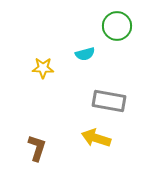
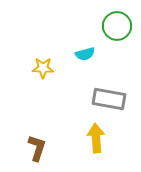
gray rectangle: moved 2 px up
yellow arrow: rotated 68 degrees clockwise
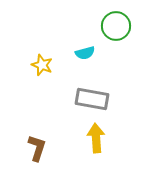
green circle: moved 1 px left
cyan semicircle: moved 1 px up
yellow star: moved 1 px left, 3 px up; rotated 20 degrees clockwise
gray rectangle: moved 17 px left
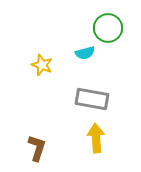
green circle: moved 8 px left, 2 px down
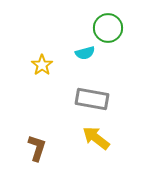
yellow star: rotated 15 degrees clockwise
yellow arrow: rotated 48 degrees counterclockwise
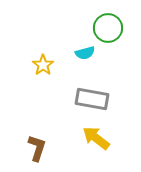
yellow star: moved 1 px right
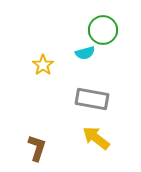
green circle: moved 5 px left, 2 px down
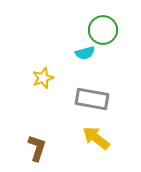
yellow star: moved 13 px down; rotated 15 degrees clockwise
